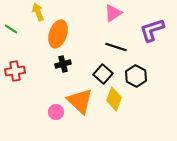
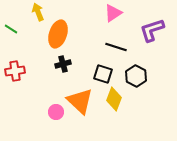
black square: rotated 24 degrees counterclockwise
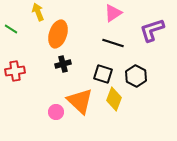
black line: moved 3 px left, 4 px up
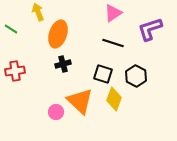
purple L-shape: moved 2 px left, 1 px up
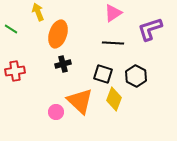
black line: rotated 15 degrees counterclockwise
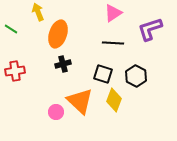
yellow diamond: moved 1 px down
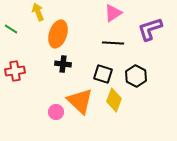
black cross: rotated 21 degrees clockwise
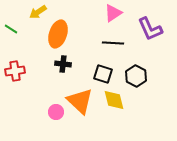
yellow arrow: rotated 102 degrees counterclockwise
purple L-shape: rotated 96 degrees counterclockwise
yellow diamond: rotated 35 degrees counterclockwise
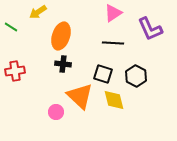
green line: moved 2 px up
orange ellipse: moved 3 px right, 2 px down
orange triangle: moved 5 px up
